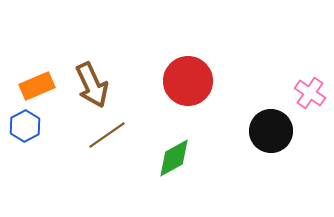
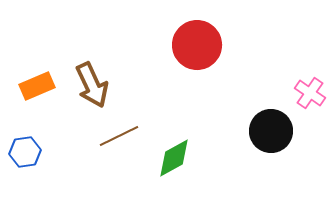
red circle: moved 9 px right, 36 px up
blue hexagon: moved 26 px down; rotated 20 degrees clockwise
brown line: moved 12 px right, 1 px down; rotated 9 degrees clockwise
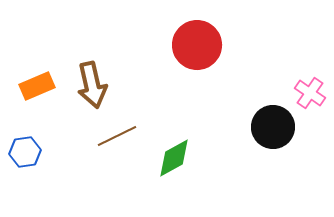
brown arrow: rotated 12 degrees clockwise
black circle: moved 2 px right, 4 px up
brown line: moved 2 px left
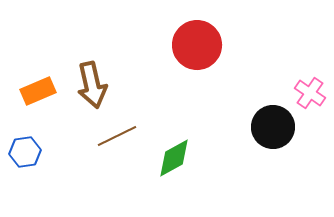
orange rectangle: moved 1 px right, 5 px down
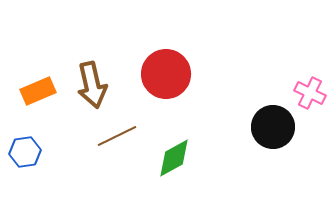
red circle: moved 31 px left, 29 px down
pink cross: rotated 8 degrees counterclockwise
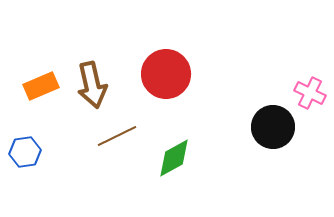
orange rectangle: moved 3 px right, 5 px up
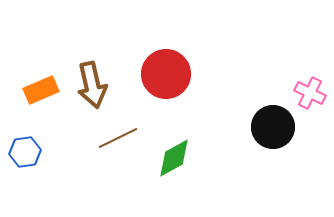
orange rectangle: moved 4 px down
brown line: moved 1 px right, 2 px down
